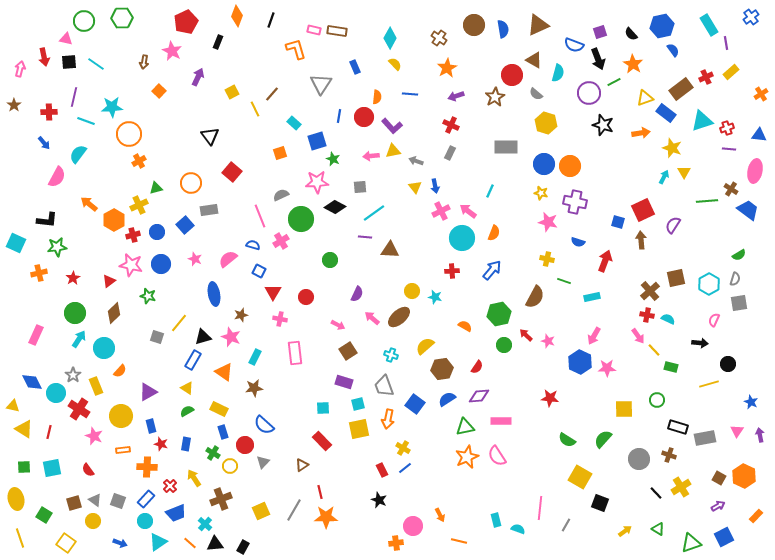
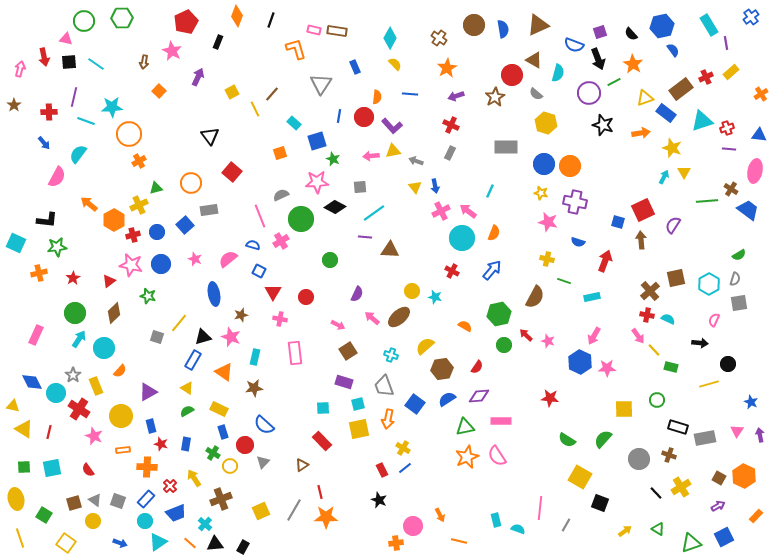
red cross at (452, 271): rotated 32 degrees clockwise
cyan rectangle at (255, 357): rotated 14 degrees counterclockwise
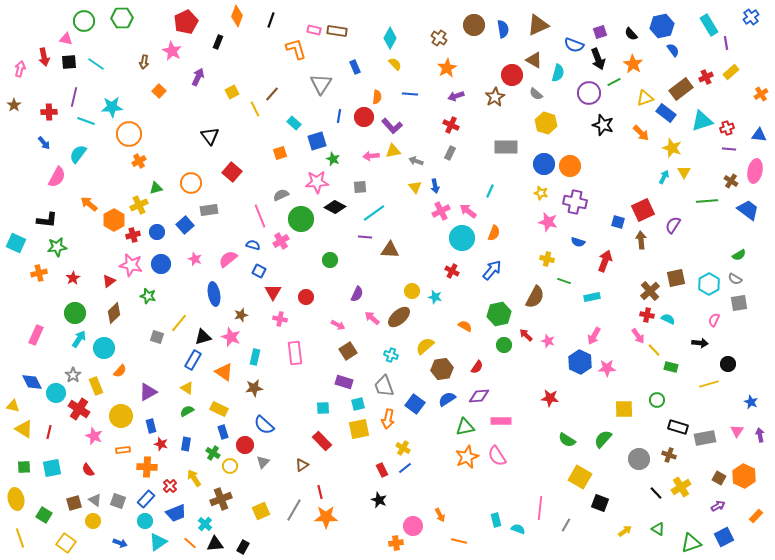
orange arrow at (641, 133): rotated 54 degrees clockwise
brown cross at (731, 189): moved 8 px up
gray semicircle at (735, 279): rotated 104 degrees clockwise
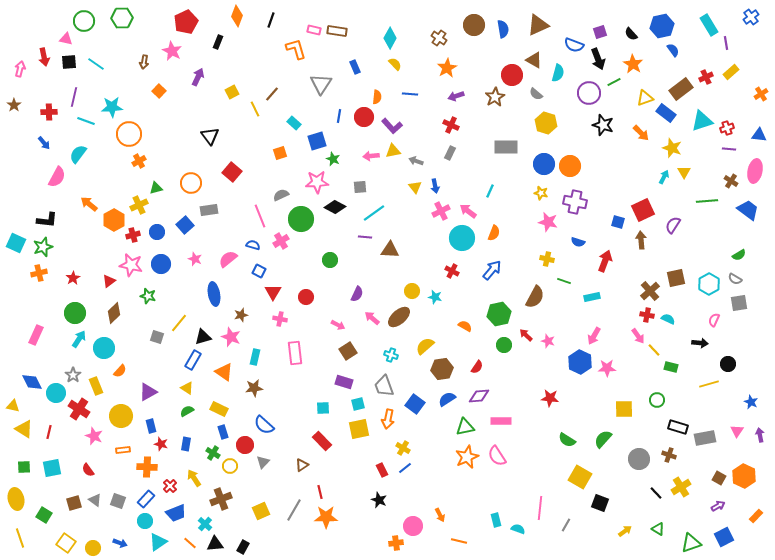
green star at (57, 247): moved 14 px left; rotated 12 degrees counterclockwise
yellow circle at (93, 521): moved 27 px down
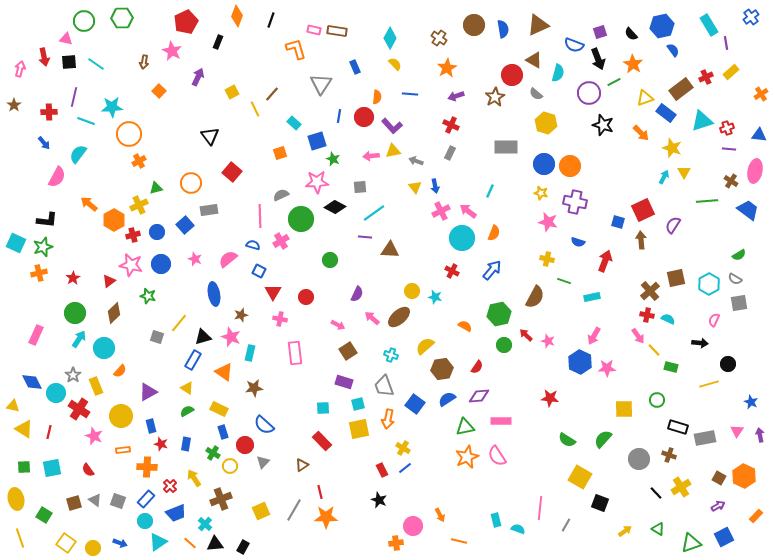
pink line at (260, 216): rotated 20 degrees clockwise
cyan rectangle at (255, 357): moved 5 px left, 4 px up
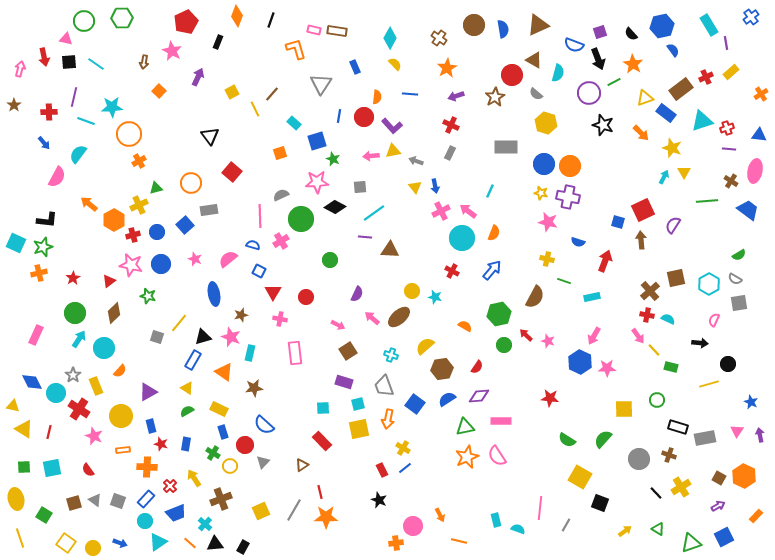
purple cross at (575, 202): moved 7 px left, 5 px up
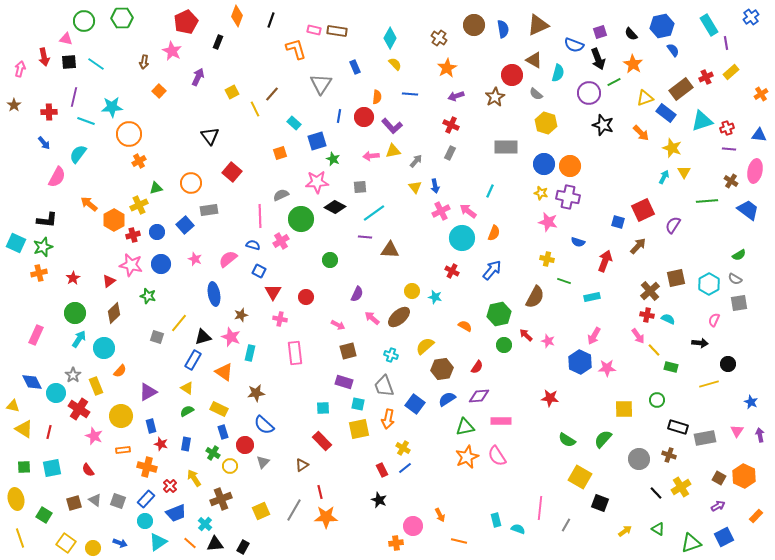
gray arrow at (416, 161): rotated 112 degrees clockwise
brown arrow at (641, 240): moved 3 px left, 6 px down; rotated 48 degrees clockwise
brown square at (348, 351): rotated 18 degrees clockwise
brown star at (254, 388): moved 2 px right, 5 px down
cyan square at (358, 404): rotated 24 degrees clockwise
orange cross at (147, 467): rotated 12 degrees clockwise
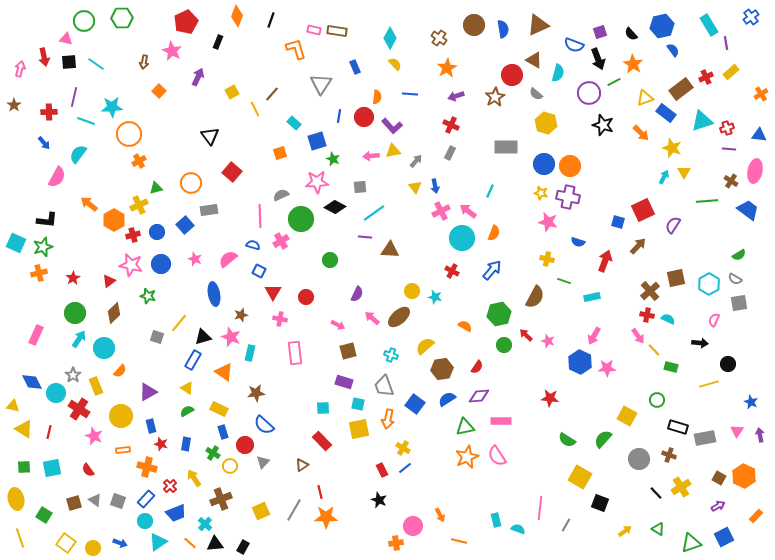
yellow square at (624, 409): moved 3 px right, 7 px down; rotated 30 degrees clockwise
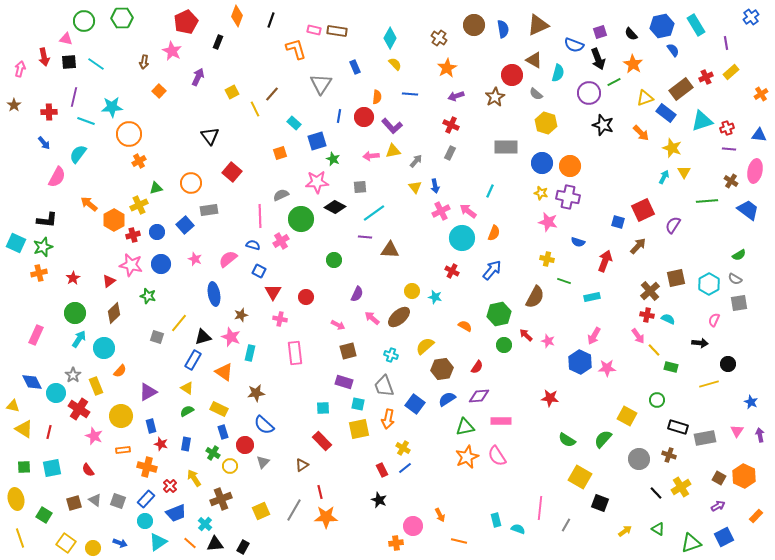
cyan rectangle at (709, 25): moved 13 px left
blue circle at (544, 164): moved 2 px left, 1 px up
green circle at (330, 260): moved 4 px right
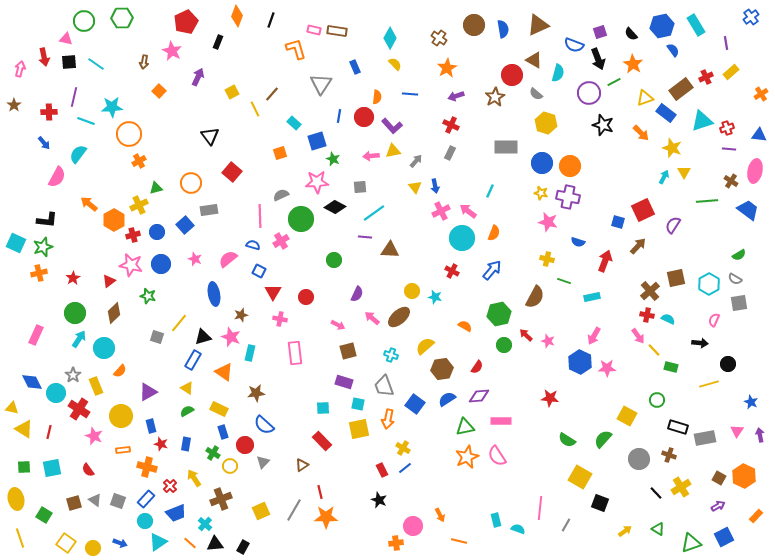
yellow triangle at (13, 406): moved 1 px left, 2 px down
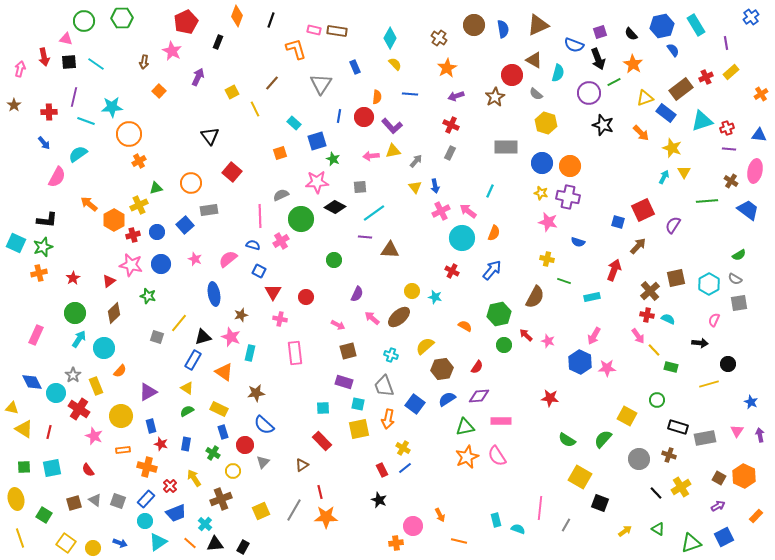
brown line at (272, 94): moved 11 px up
cyan semicircle at (78, 154): rotated 18 degrees clockwise
red arrow at (605, 261): moved 9 px right, 9 px down
yellow circle at (230, 466): moved 3 px right, 5 px down
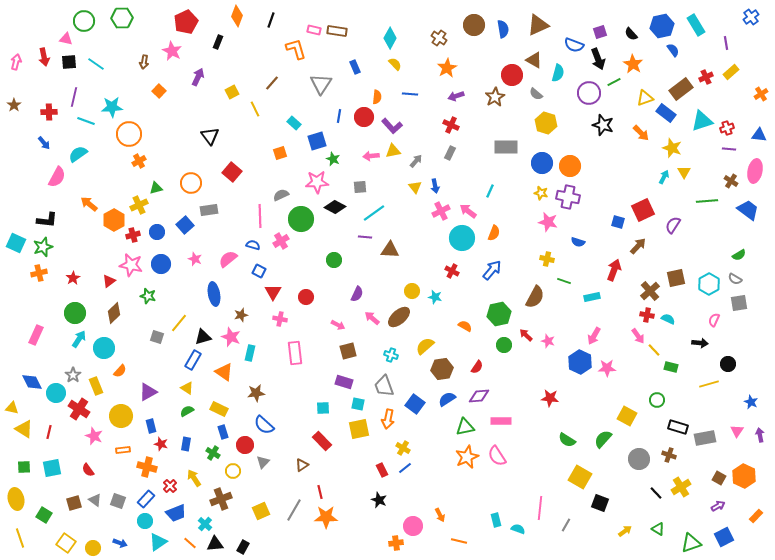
pink arrow at (20, 69): moved 4 px left, 7 px up
